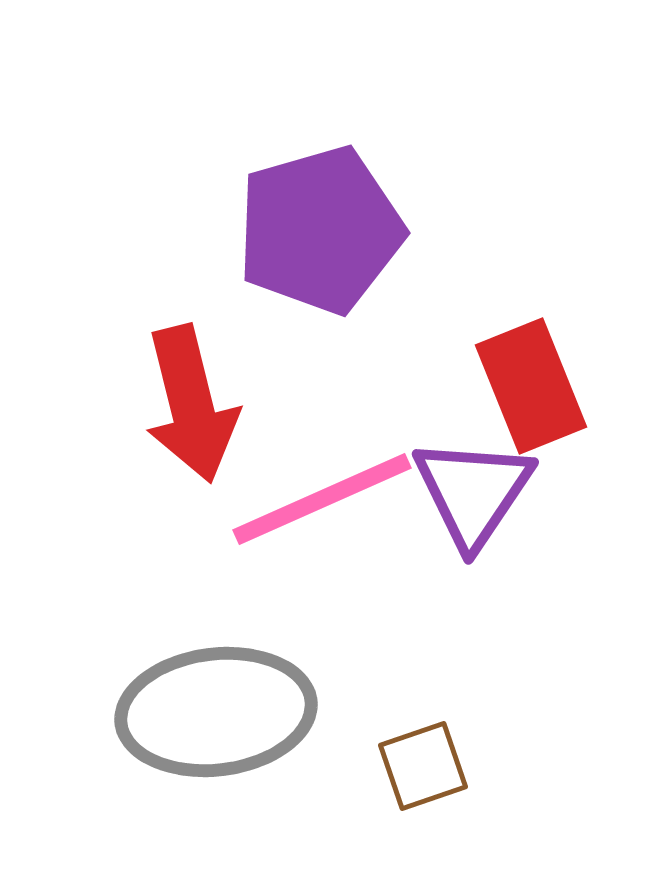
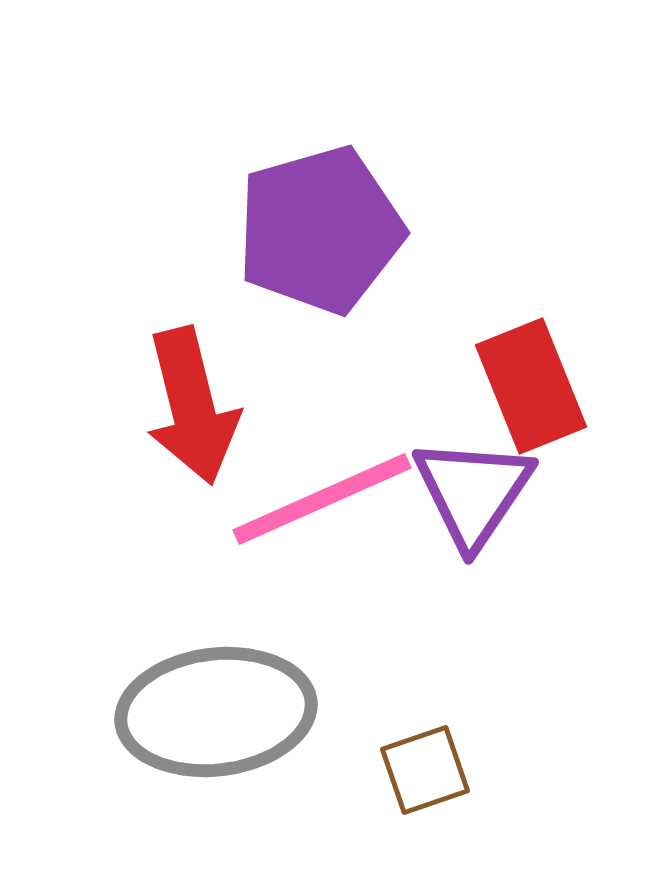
red arrow: moved 1 px right, 2 px down
brown square: moved 2 px right, 4 px down
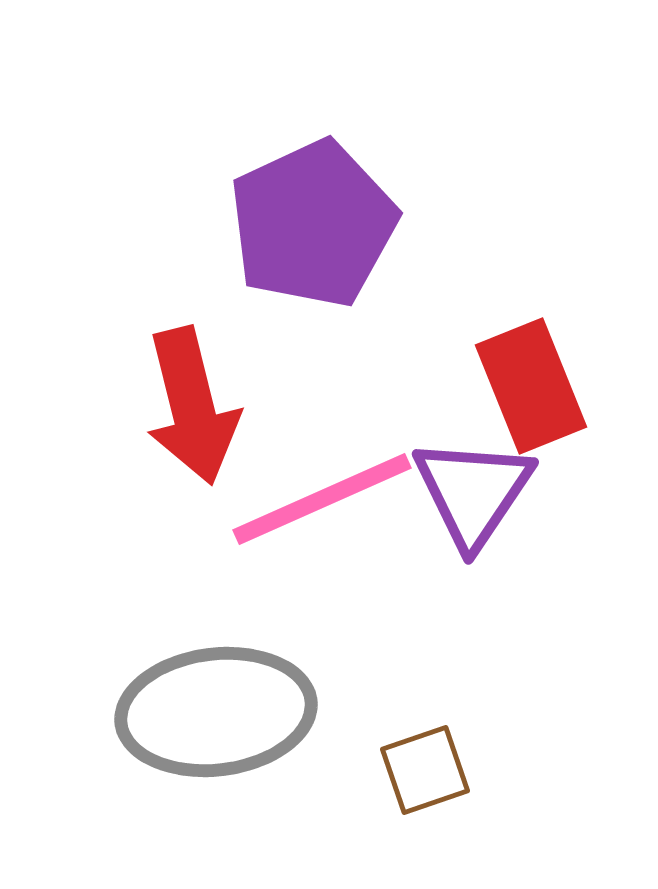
purple pentagon: moved 7 px left, 6 px up; rotated 9 degrees counterclockwise
